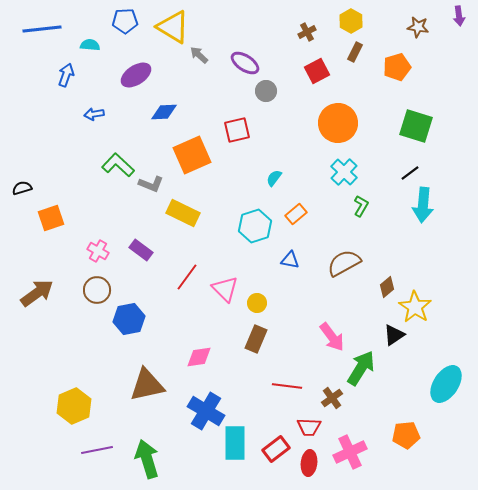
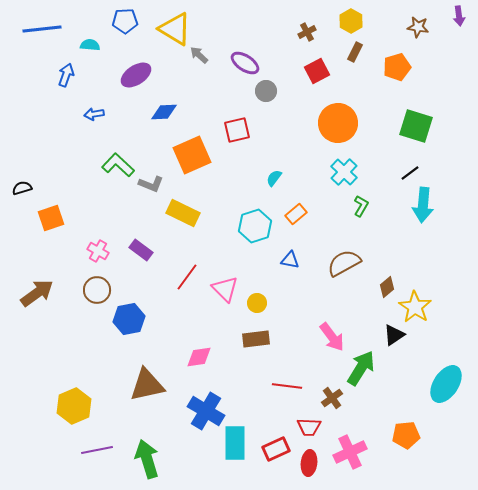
yellow triangle at (173, 27): moved 2 px right, 2 px down
brown rectangle at (256, 339): rotated 60 degrees clockwise
red rectangle at (276, 449): rotated 12 degrees clockwise
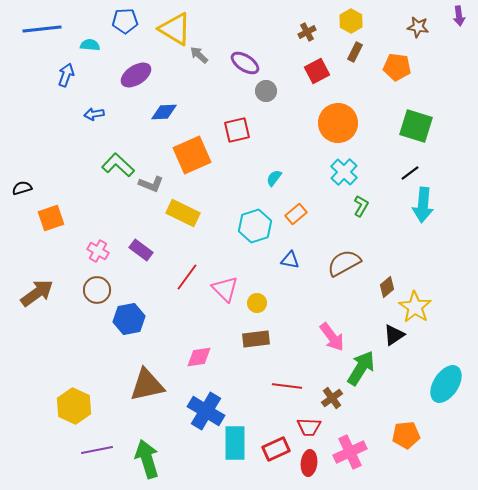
orange pentagon at (397, 67): rotated 24 degrees clockwise
yellow hexagon at (74, 406): rotated 12 degrees counterclockwise
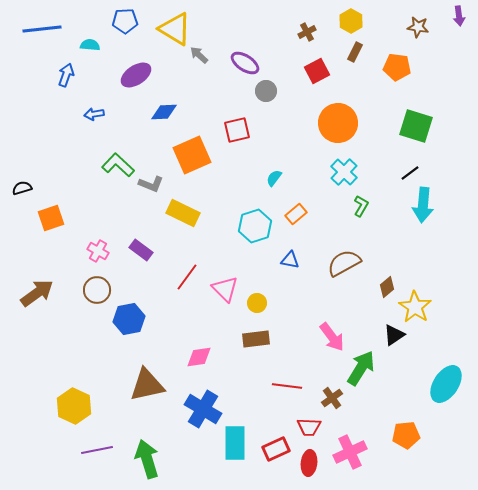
blue cross at (206, 411): moved 3 px left, 2 px up
